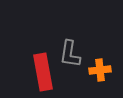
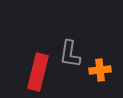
red rectangle: moved 5 px left; rotated 24 degrees clockwise
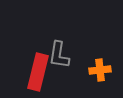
gray L-shape: moved 11 px left, 1 px down
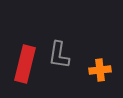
red rectangle: moved 13 px left, 8 px up
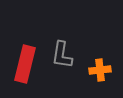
gray L-shape: moved 3 px right
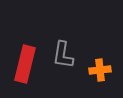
gray L-shape: moved 1 px right
